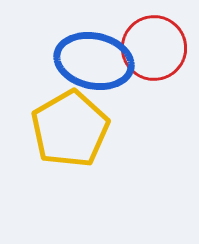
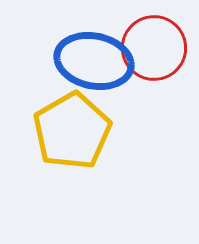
yellow pentagon: moved 2 px right, 2 px down
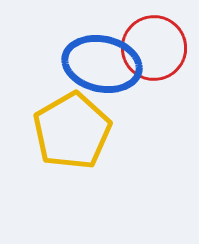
blue ellipse: moved 8 px right, 3 px down
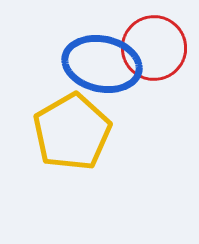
yellow pentagon: moved 1 px down
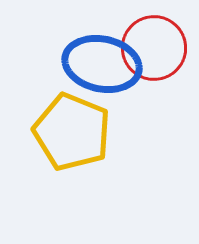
yellow pentagon: rotated 20 degrees counterclockwise
